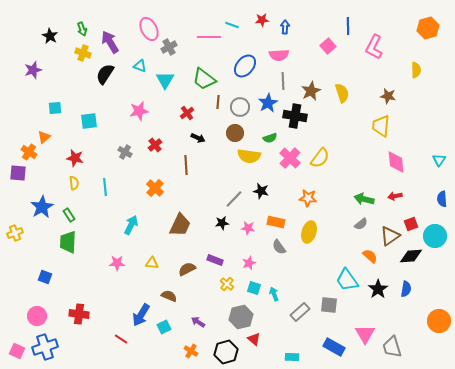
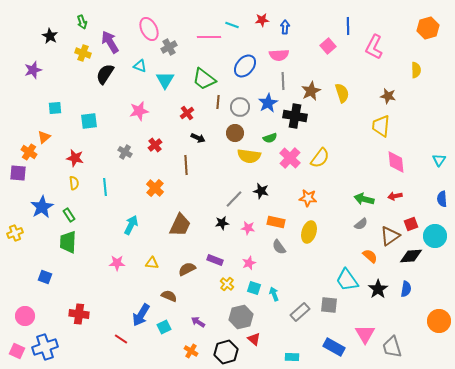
green arrow at (82, 29): moved 7 px up
pink circle at (37, 316): moved 12 px left
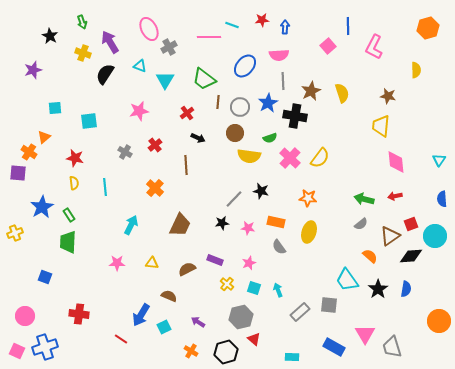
cyan arrow at (274, 294): moved 4 px right, 4 px up
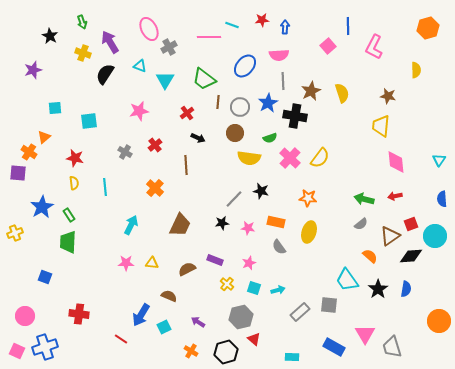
yellow semicircle at (249, 156): moved 2 px down
pink star at (117, 263): moved 9 px right
cyan arrow at (278, 290): rotated 96 degrees clockwise
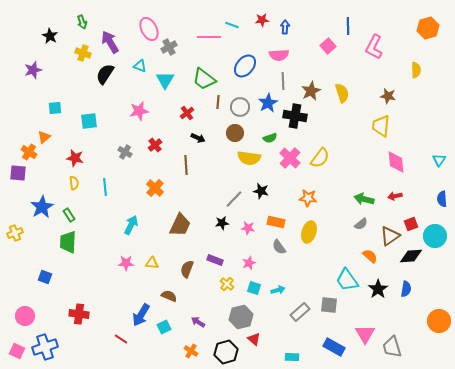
brown semicircle at (187, 269): rotated 42 degrees counterclockwise
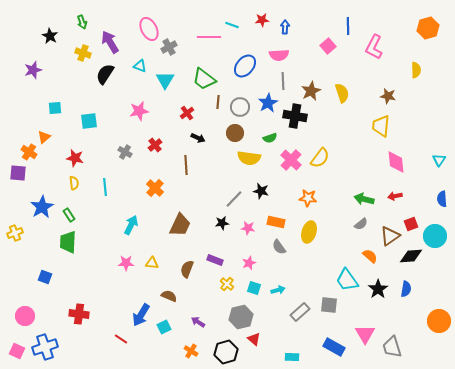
pink cross at (290, 158): moved 1 px right, 2 px down
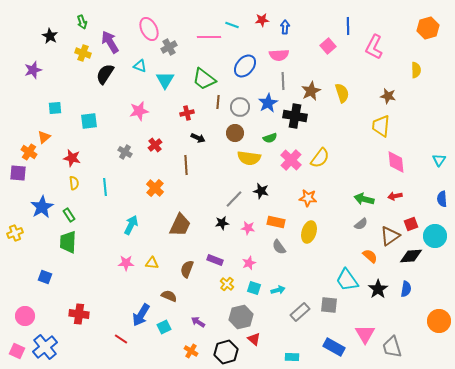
red cross at (187, 113): rotated 24 degrees clockwise
red star at (75, 158): moved 3 px left
blue cross at (45, 347): rotated 20 degrees counterclockwise
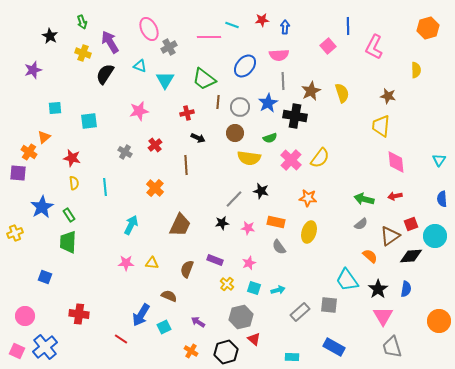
pink triangle at (365, 334): moved 18 px right, 18 px up
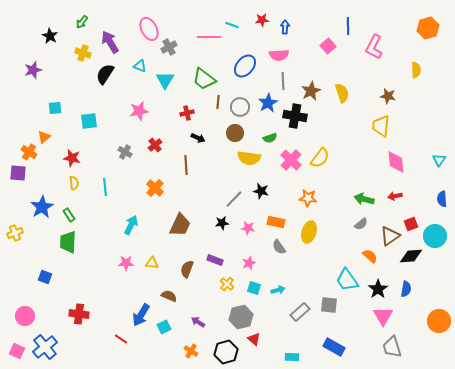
green arrow at (82, 22): rotated 56 degrees clockwise
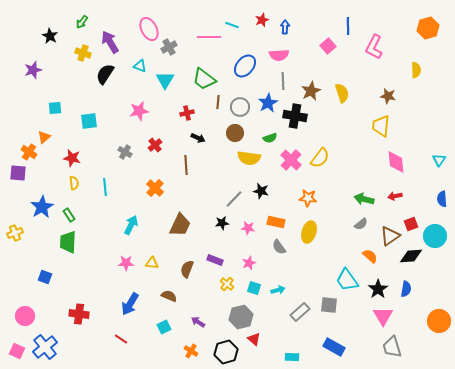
red star at (262, 20): rotated 16 degrees counterclockwise
blue arrow at (141, 315): moved 11 px left, 11 px up
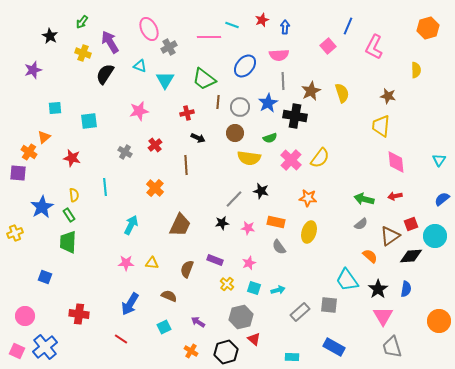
blue line at (348, 26): rotated 24 degrees clockwise
yellow semicircle at (74, 183): moved 12 px down
blue semicircle at (442, 199): rotated 56 degrees clockwise
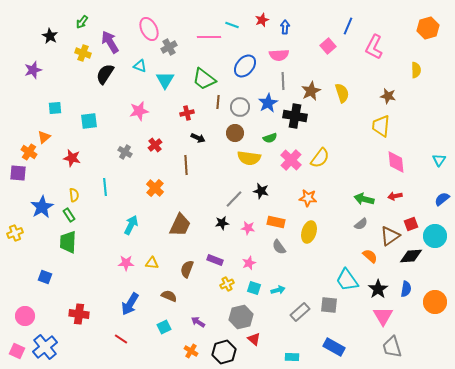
yellow cross at (227, 284): rotated 24 degrees clockwise
orange circle at (439, 321): moved 4 px left, 19 px up
black hexagon at (226, 352): moved 2 px left
